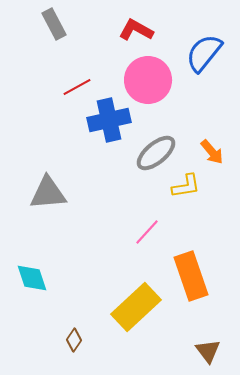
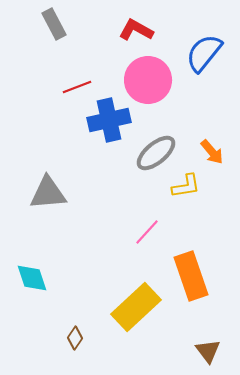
red line: rotated 8 degrees clockwise
brown diamond: moved 1 px right, 2 px up
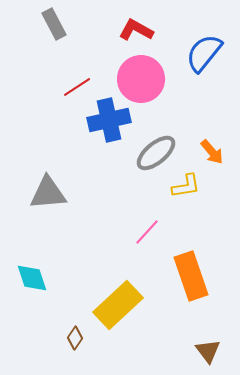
pink circle: moved 7 px left, 1 px up
red line: rotated 12 degrees counterclockwise
yellow rectangle: moved 18 px left, 2 px up
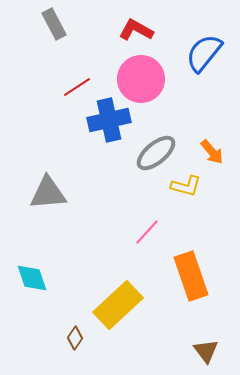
yellow L-shape: rotated 24 degrees clockwise
brown triangle: moved 2 px left
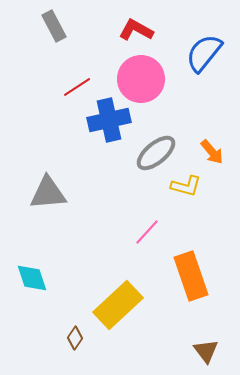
gray rectangle: moved 2 px down
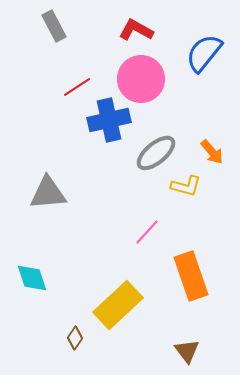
brown triangle: moved 19 px left
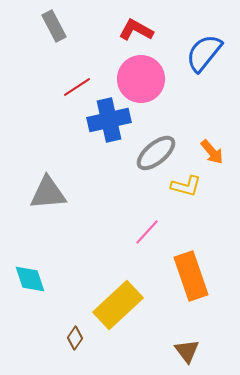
cyan diamond: moved 2 px left, 1 px down
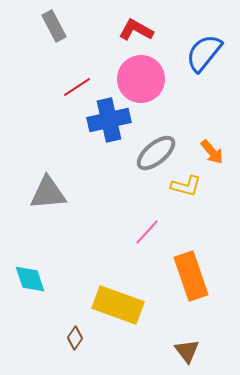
yellow rectangle: rotated 63 degrees clockwise
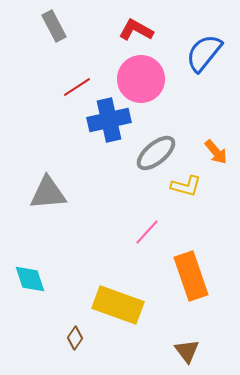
orange arrow: moved 4 px right
